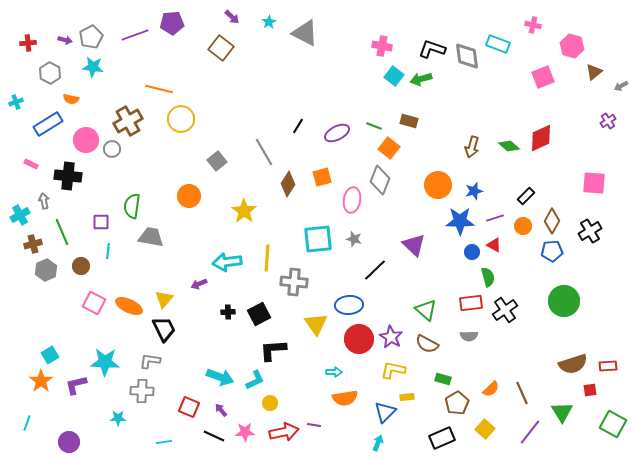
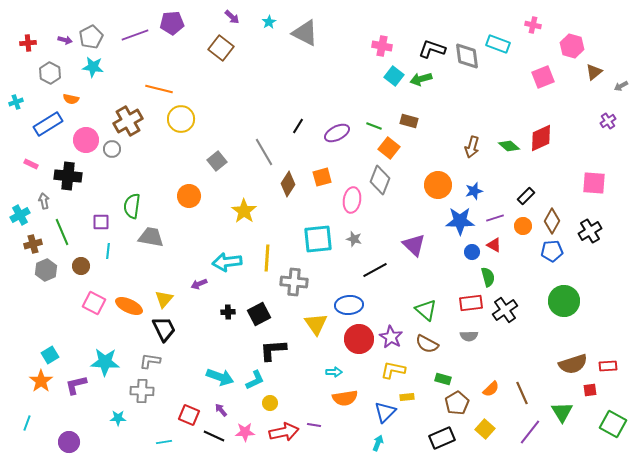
black line at (375, 270): rotated 15 degrees clockwise
red square at (189, 407): moved 8 px down
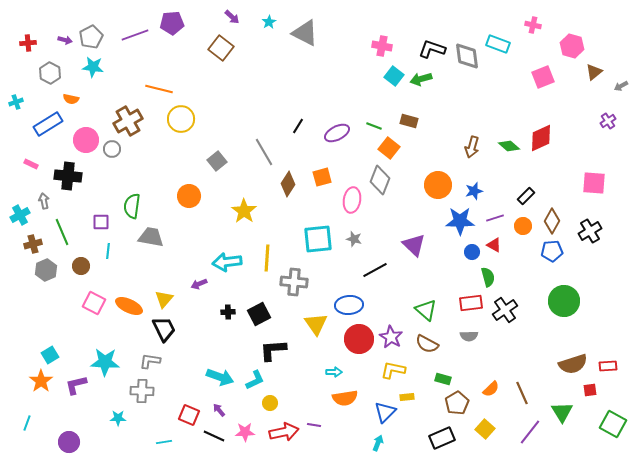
purple arrow at (221, 410): moved 2 px left
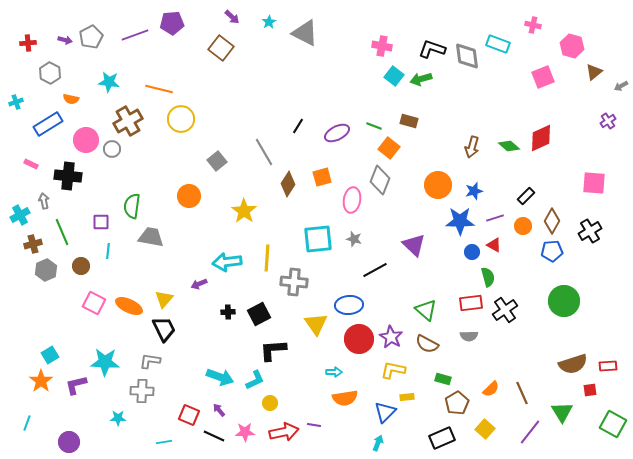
cyan star at (93, 67): moved 16 px right, 15 px down
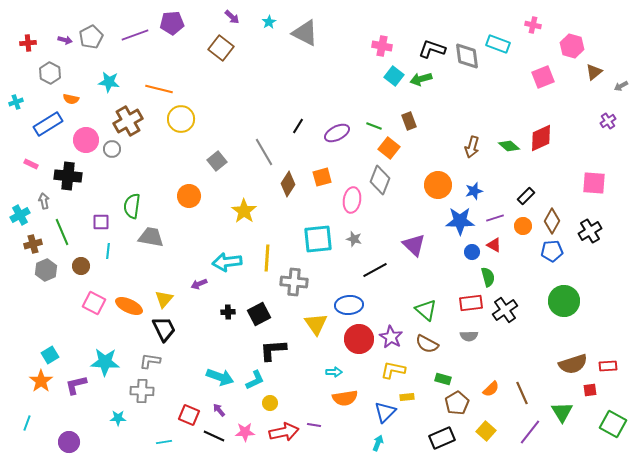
brown rectangle at (409, 121): rotated 54 degrees clockwise
yellow square at (485, 429): moved 1 px right, 2 px down
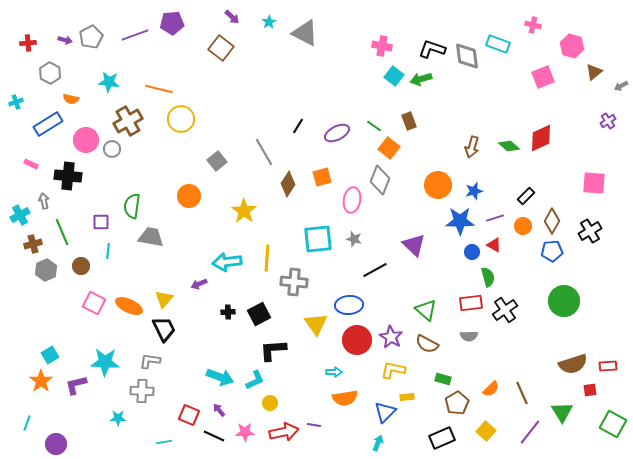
green line at (374, 126): rotated 14 degrees clockwise
red circle at (359, 339): moved 2 px left, 1 px down
purple circle at (69, 442): moved 13 px left, 2 px down
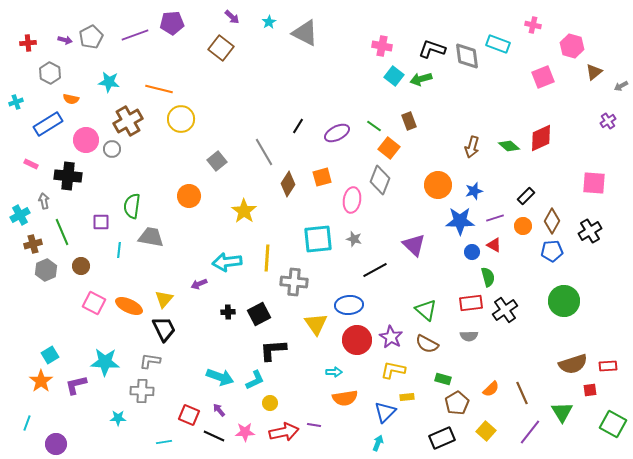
cyan line at (108, 251): moved 11 px right, 1 px up
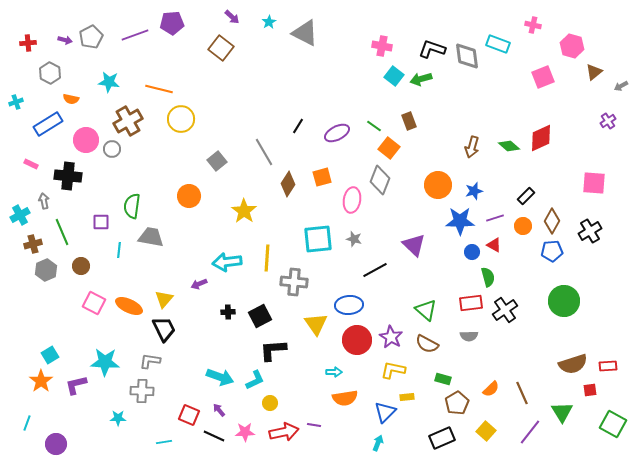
black square at (259, 314): moved 1 px right, 2 px down
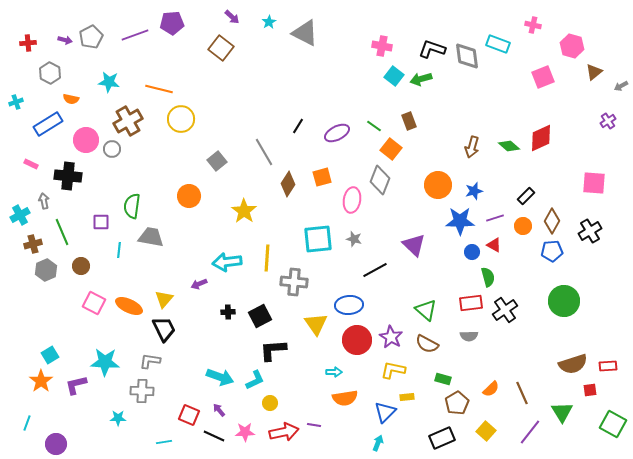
orange square at (389, 148): moved 2 px right, 1 px down
